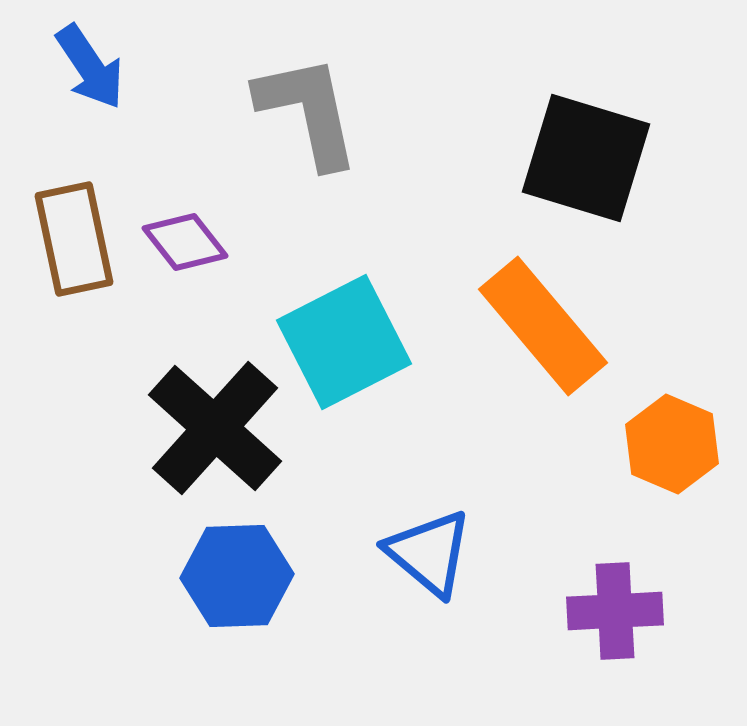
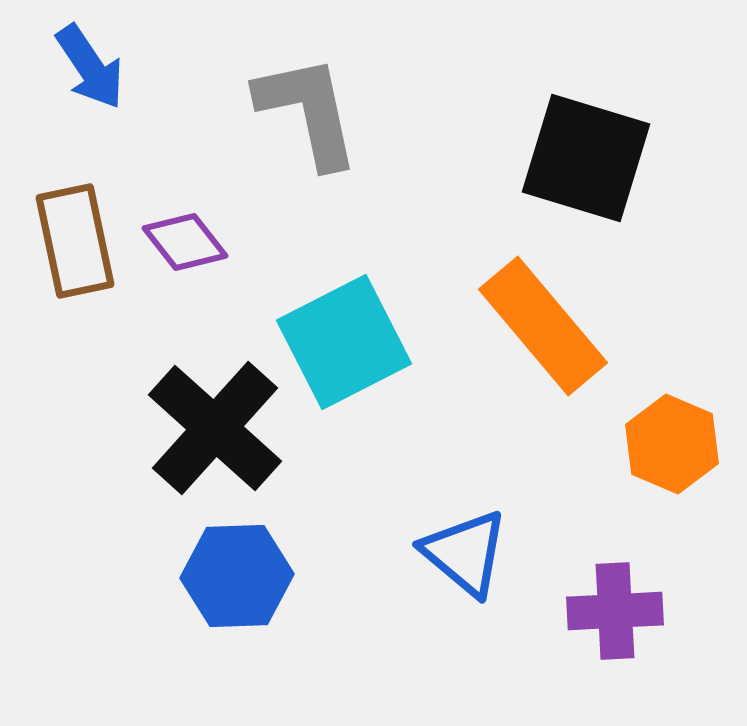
brown rectangle: moved 1 px right, 2 px down
blue triangle: moved 36 px right
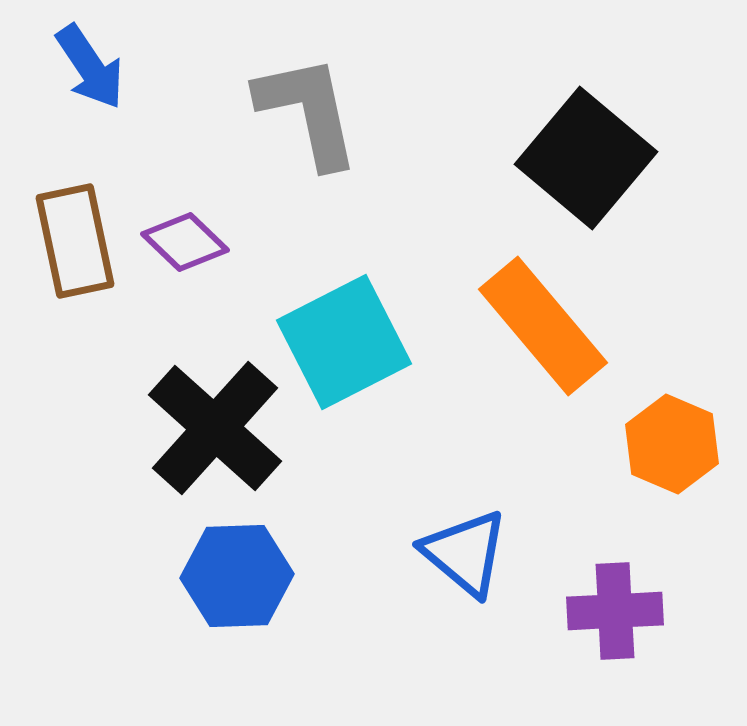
black square: rotated 23 degrees clockwise
purple diamond: rotated 8 degrees counterclockwise
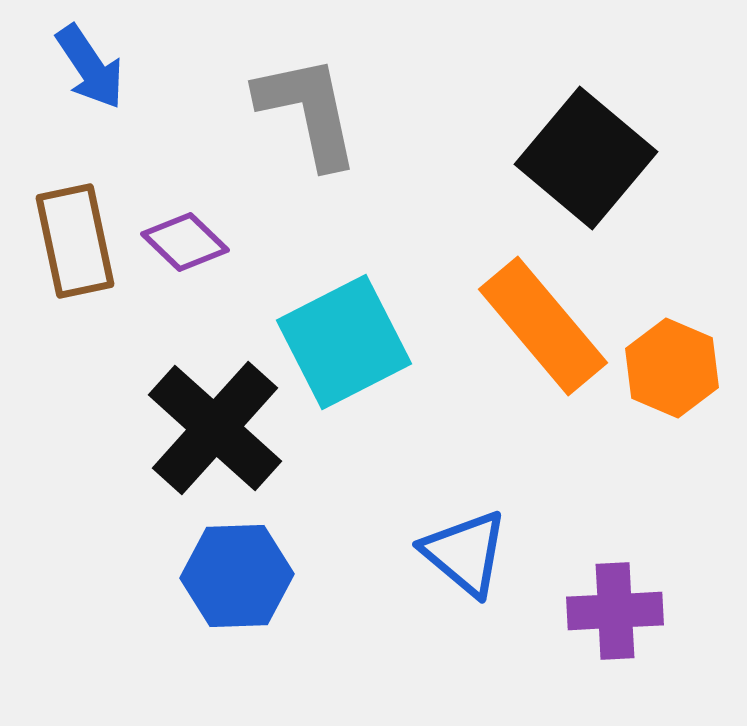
orange hexagon: moved 76 px up
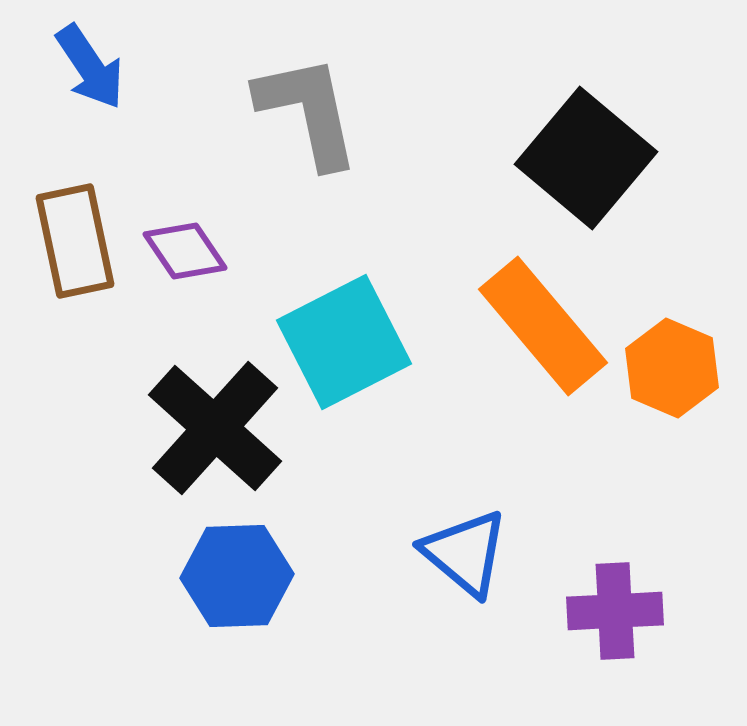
purple diamond: moved 9 px down; rotated 12 degrees clockwise
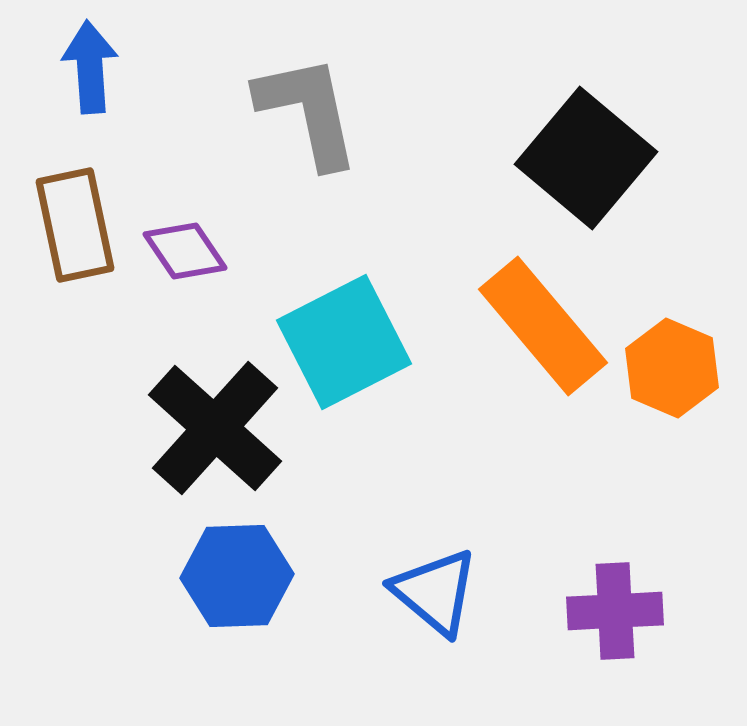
blue arrow: rotated 150 degrees counterclockwise
brown rectangle: moved 16 px up
blue triangle: moved 30 px left, 39 px down
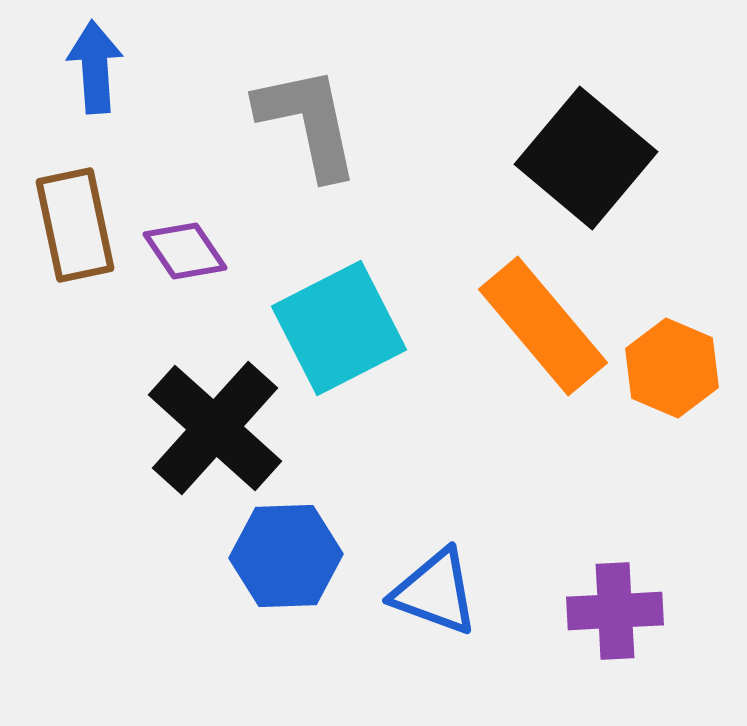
blue arrow: moved 5 px right
gray L-shape: moved 11 px down
cyan square: moved 5 px left, 14 px up
blue hexagon: moved 49 px right, 20 px up
blue triangle: rotated 20 degrees counterclockwise
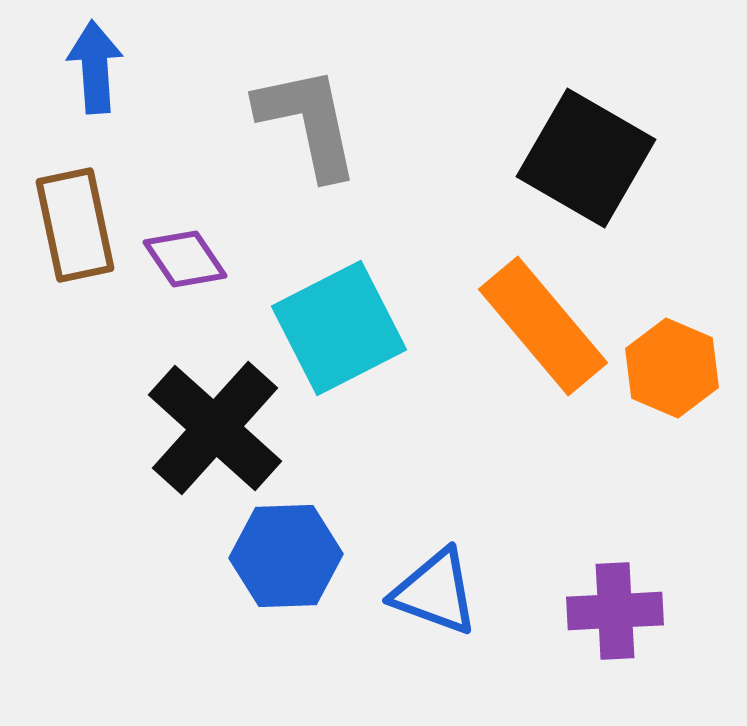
black square: rotated 10 degrees counterclockwise
purple diamond: moved 8 px down
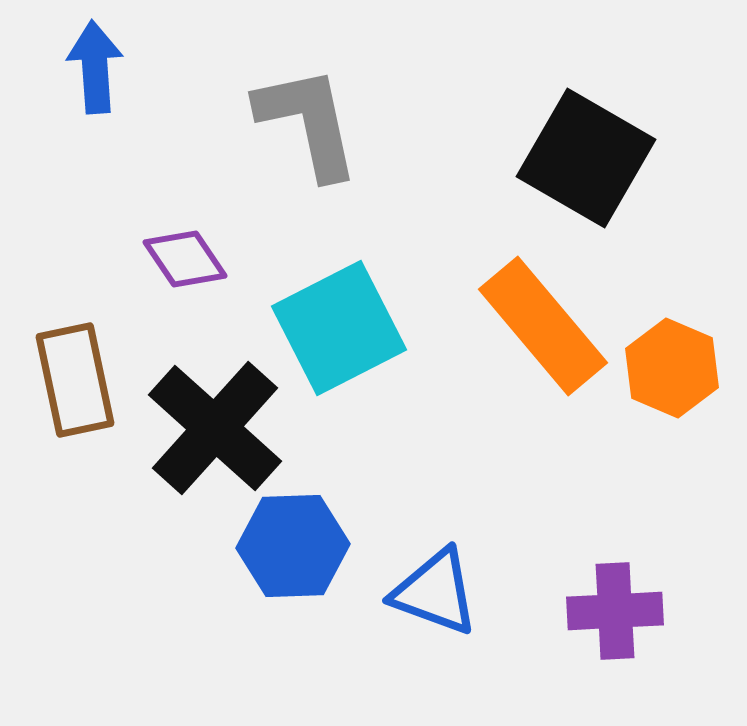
brown rectangle: moved 155 px down
blue hexagon: moved 7 px right, 10 px up
